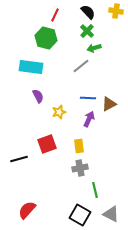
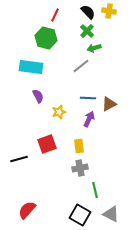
yellow cross: moved 7 px left
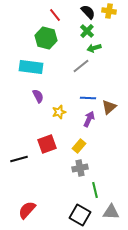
red line: rotated 64 degrees counterclockwise
brown triangle: moved 3 px down; rotated 14 degrees counterclockwise
yellow rectangle: rotated 48 degrees clockwise
gray triangle: moved 2 px up; rotated 24 degrees counterclockwise
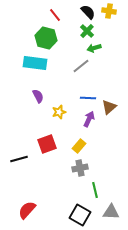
cyan rectangle: moved 4 px right, 4 px up
